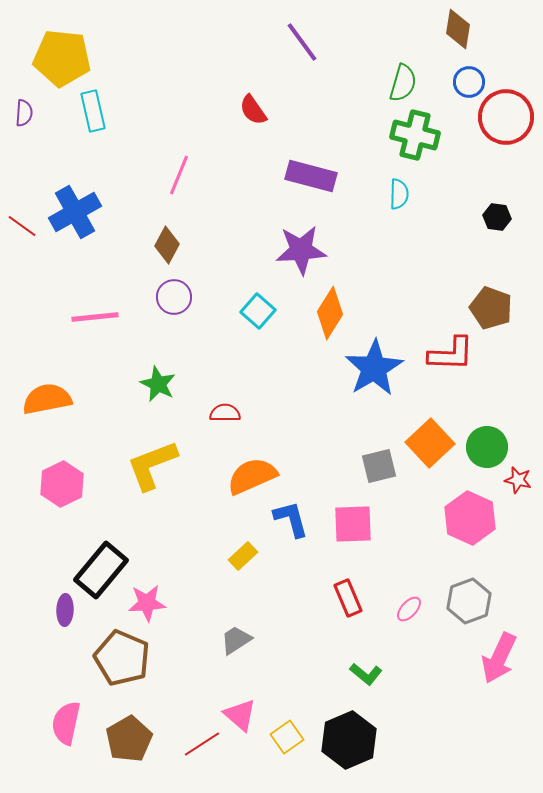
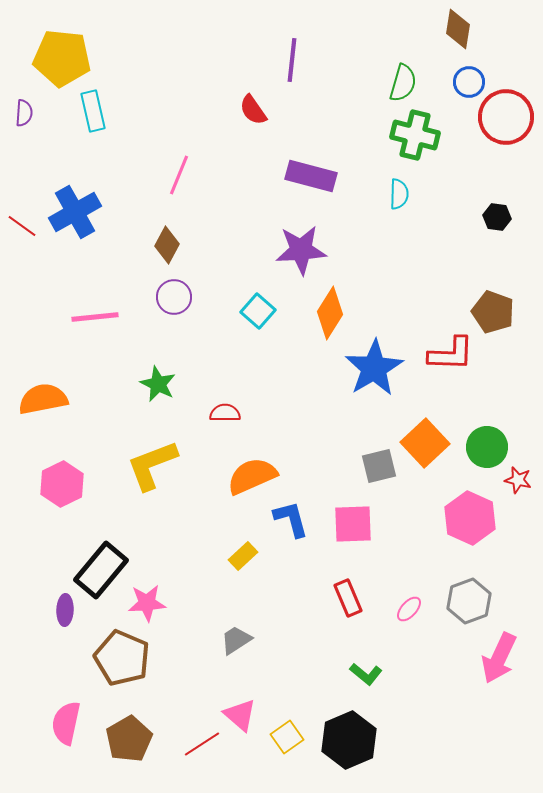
purple line at (302, 42): moved 10 px left, 18 px down; rotated 42 degrees clockwise
brown pentagon at (491, 308): moved 2 px right, 4 px down
orange semicircle at (47, 399): moved 4 px left
orange square at (430, 443): moved 5 px left
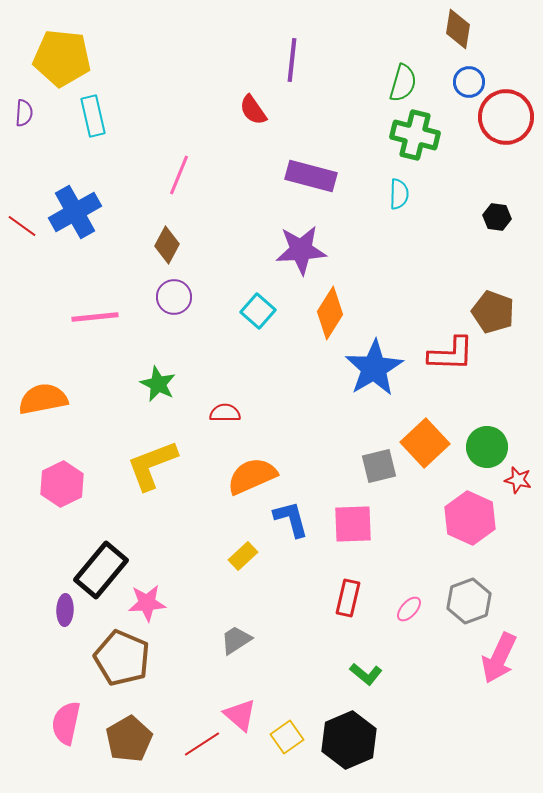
cyan rectangle at (93, 111): moved 5 px down
red rectangle at (348, 598): rotated 36 degrees clockwise
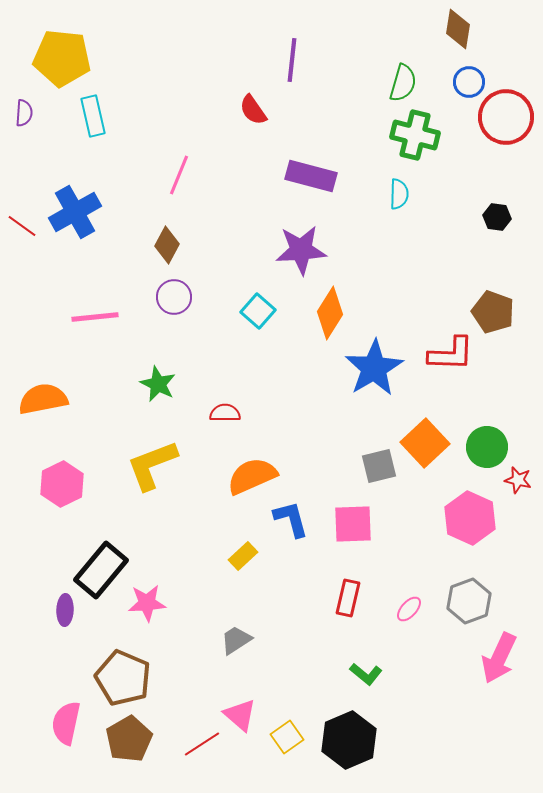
brown pentagon at (122, 658): moved 1 px right, 20 px down
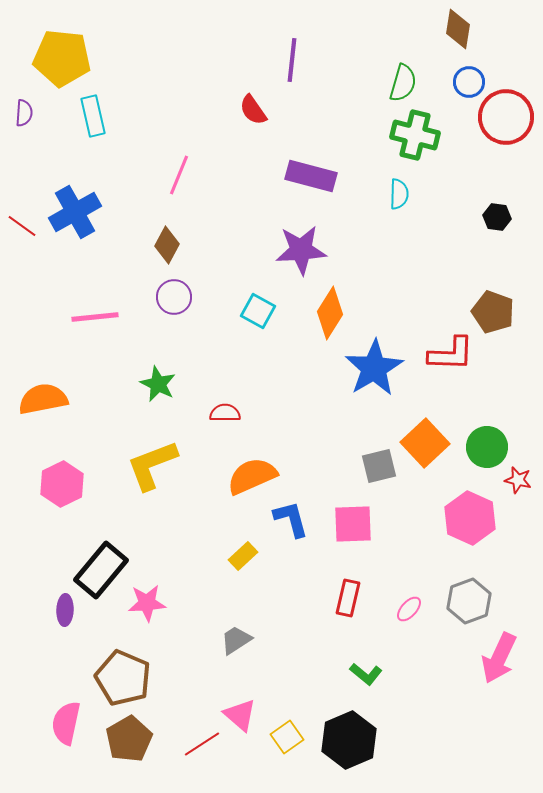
cyan square at (258, 311): rotated 12 degrees counterclockwise
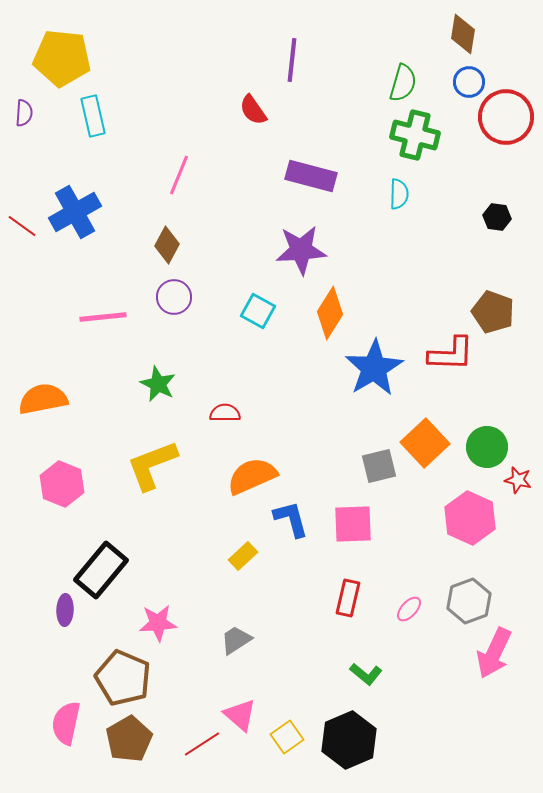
brown diamond at (458, 29): moved 5 px right, 5 px down
pink line at (95, 317): moved 8 px right
pink hexagon at (62, 484): rotated 12 degrees counterclockwise
pink star at (147, 603): moved 11 px right, 20 px down
pink arrow at (499, 658): moved 5 px left, 5 px up
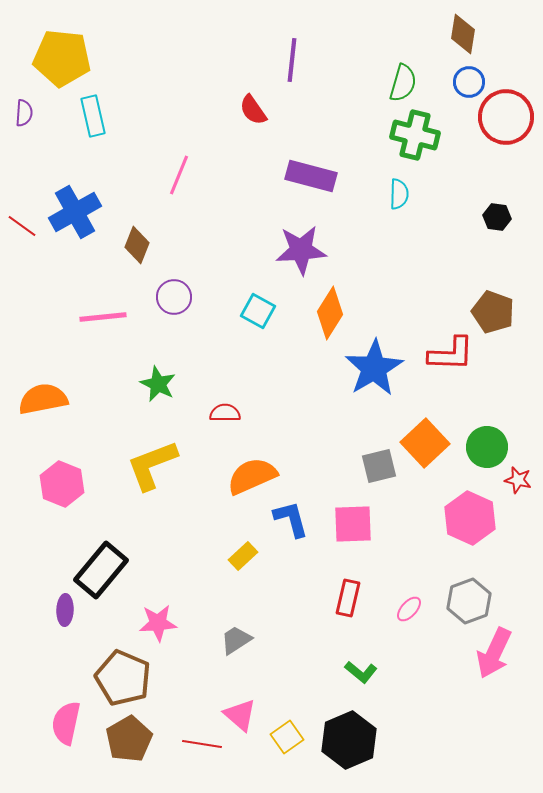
brown diamond at (167, 245): moved 30 px left; rotated 6 degrees counterclockwise
green L-shape at (366, 674): moved 5 px left, 2 px up
red line at (202, 744): rotated 42 degrees clockwise
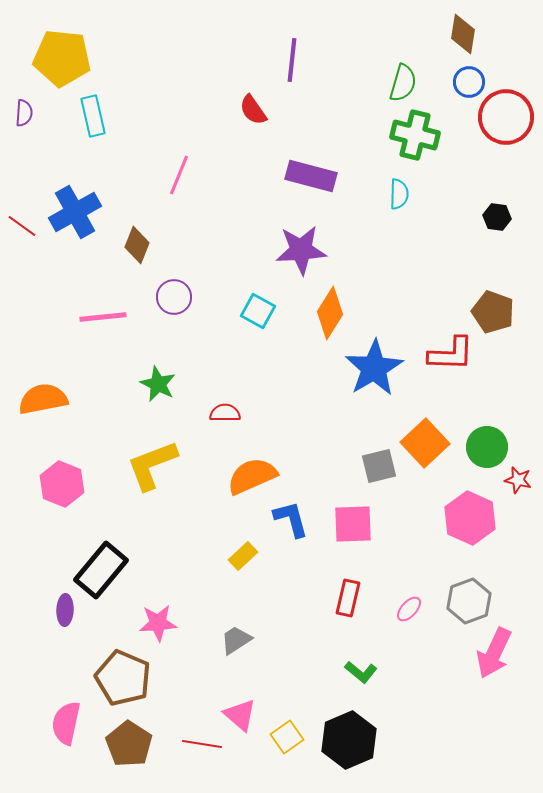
brown pentagon at (129, 739): moved 5 px down; rotated 9 degrees counterclockwise
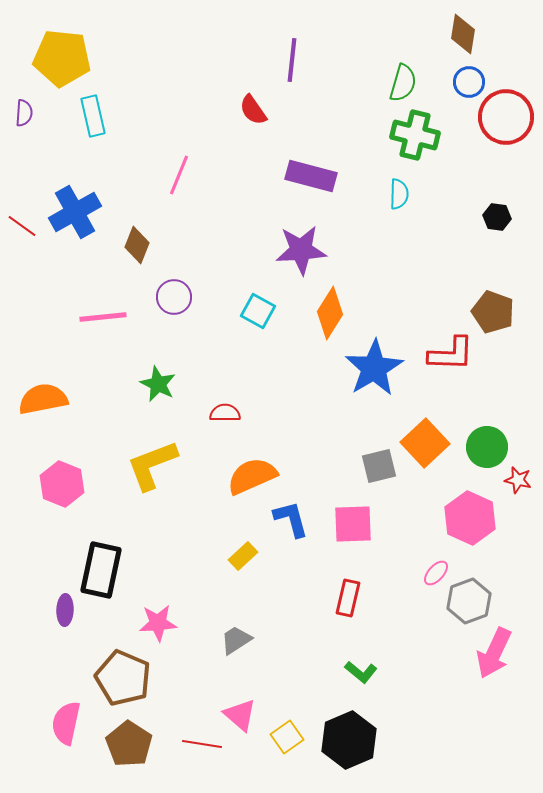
black rectangle at (101, 570): rotated 28 degrees counterclockwise
pink ellipse at (409, 609): moved 27 px right, 36 px up
